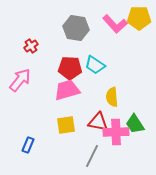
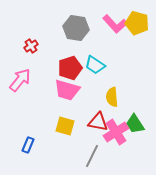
yellow pentagon: moved 2 px left, 5 px down; rotated 15 degrees clockwise
red pentagon: rotated 20 degrees counterclockwise
pink trapezoid: rotated 148 degrees counterclockwise
yellow square: moved 1 px left, 1 px down; rotated 24 degrees clockwise
pink cross: rotated 30 degrees counterclockwise
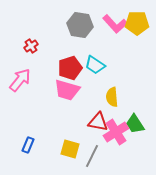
yellow pentagon: rotated 15 degrees counterclockwise
gray hexagon: moved 4 px right, 3 px up
yellow square: moved 5 px right, 23 px down
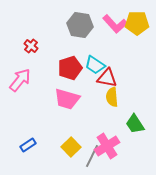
red cross: rotated 16 degrees counterclockwise
pink trapezoid: moved 9 px down
red triangle: moved 9 px right, 44 px up
pink cross: moved 9 px left, 14 px down
blue rectangle: rotated 35 degrees clockwise
yellow square: moved 1 px right, 2 px up; rotated 30 degrees clockwise
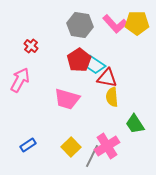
red pentagon: moved 9 px right, 8 px up; rotated 15 degrees counterclockwise
pink arrow: rotated 10 degrees counterclockwise
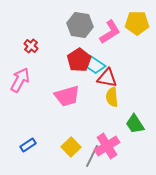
pink L-shape: moved 5 px left, 8 px down; rotated 80 degrees counterclockwise
pink trapezoid: moved 3 px up; rotated 32 degrees counterclockwise
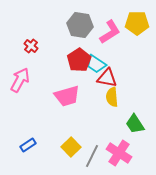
cyan trapezoid: moved 1 px right, 1 px up
pink cross: moved 12 px right, 7 px down; rotated 25 degrees counterclockwise
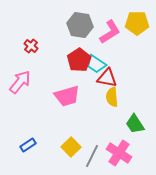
pink arrow: moved 2 px down; rotated 10 degrees clockwise
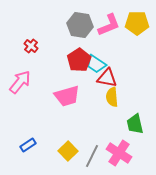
pink L-shape: moved 1 px left, 7 px up; rotated 10 degrees clockwise
green trapezoid: rotated 20 degrees clockwise
yellow square: moved 3 px left, 4 px down
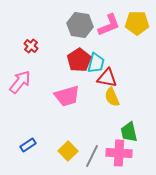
cyan trapezoid: moved 1 px up; rotated 110 degrees counterclockwise
yellow semicircle: rotated 18 degrees counterclockwise
green trapezoid: moved 6 px left, 8 px down
pink cross: rotated 30 degrees counterclockwise
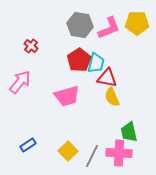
pink L-shape: moved 3 px down
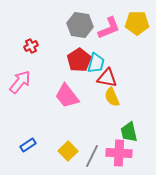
red cross: rotated 24 degrees clockwise
pink trapezoid: rotated 68 degrees clockwise
